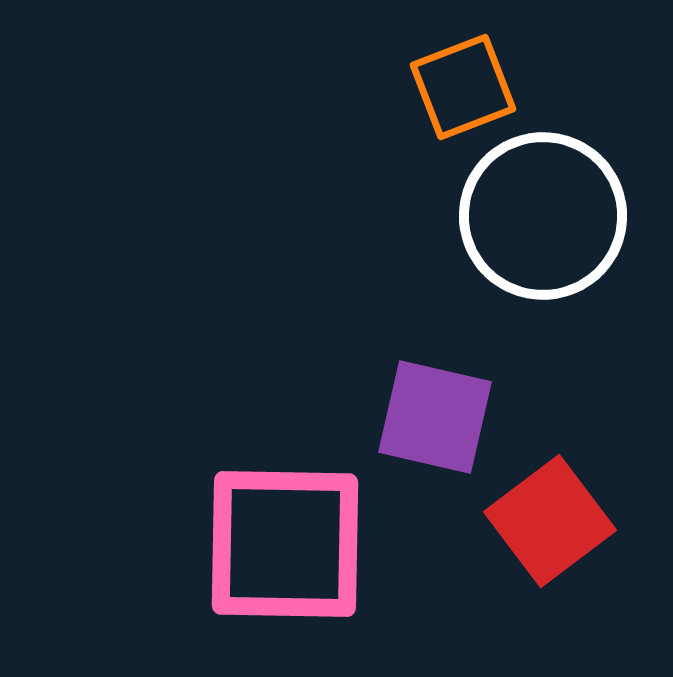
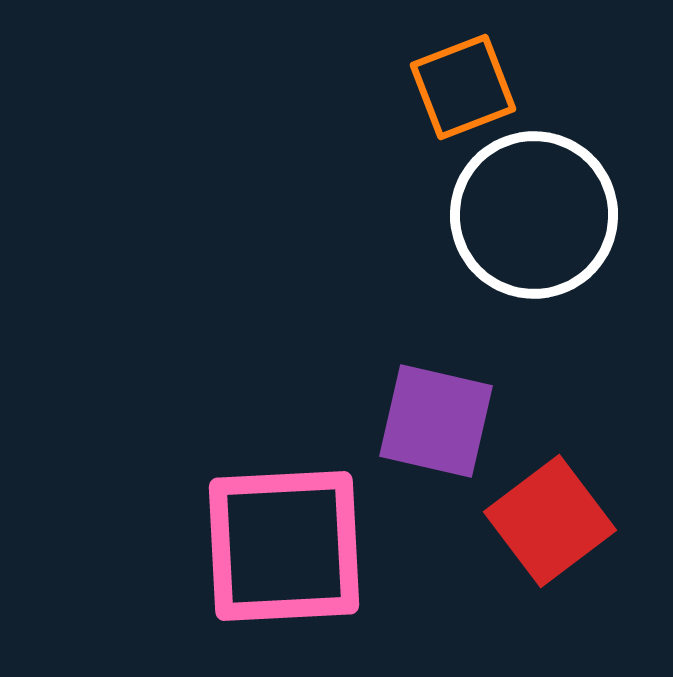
white circle: moved 9 px left, 1 px up
purple square: moved 1 px right, 4 px down
pink square: moved 1 px left, 2 px down; rotated 4 degrees counterclockwise
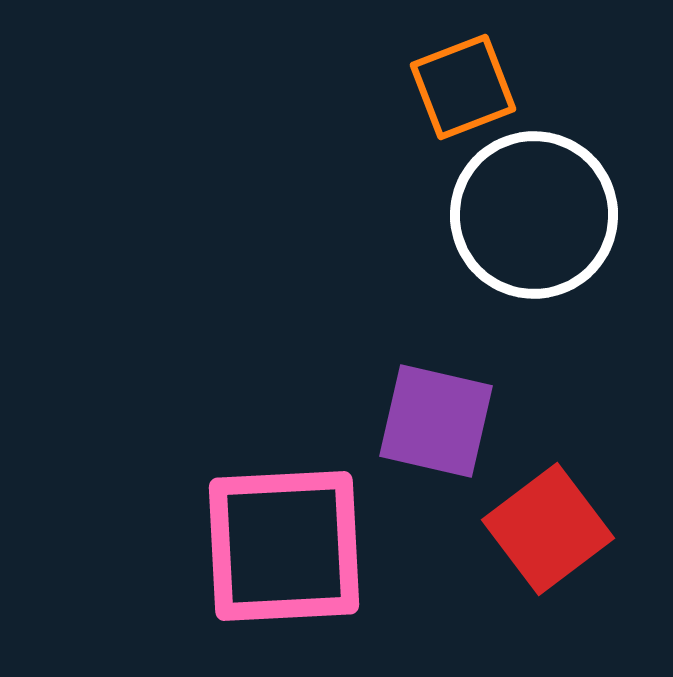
red square: moved 2 px left, 8 px down
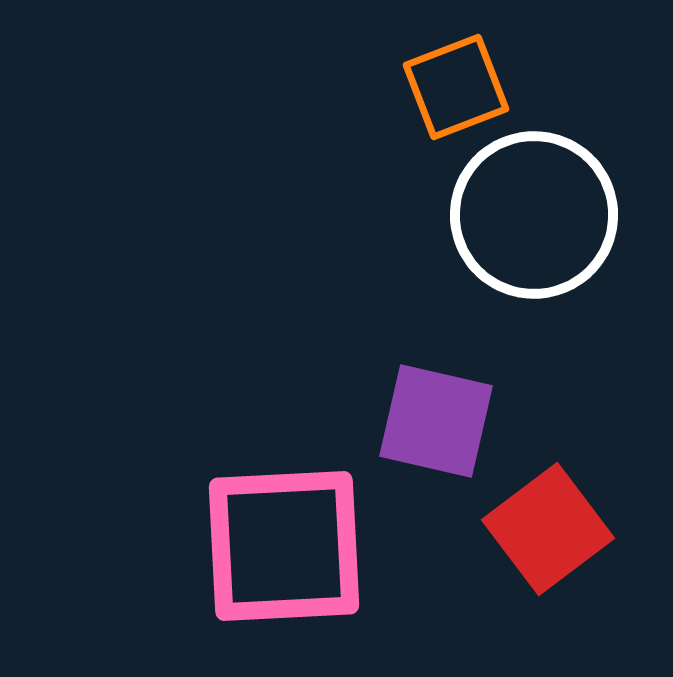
orange square: moved 7 px left
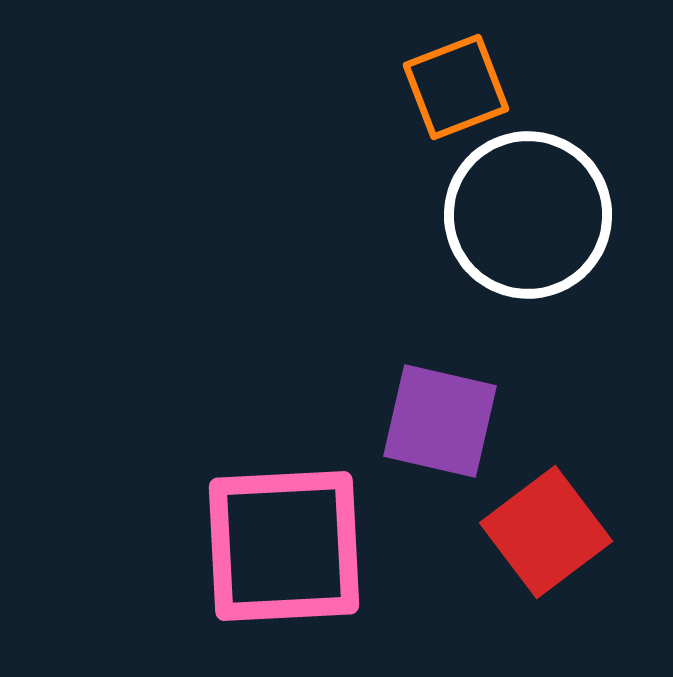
white circle: moved 6 px left
purple square: moved 4 px right
red square: moved 2 px left, 3 px down
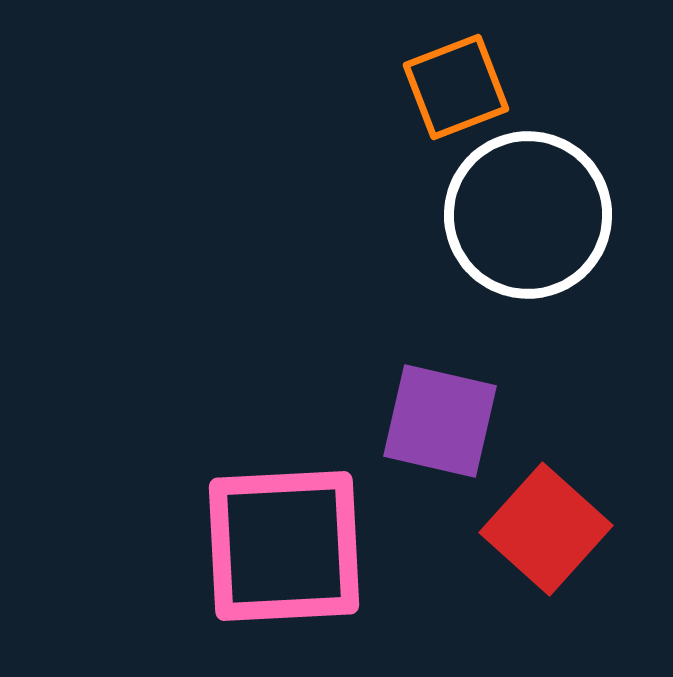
red square: moved 3 px up; rotated 11 degrees counterclockwise
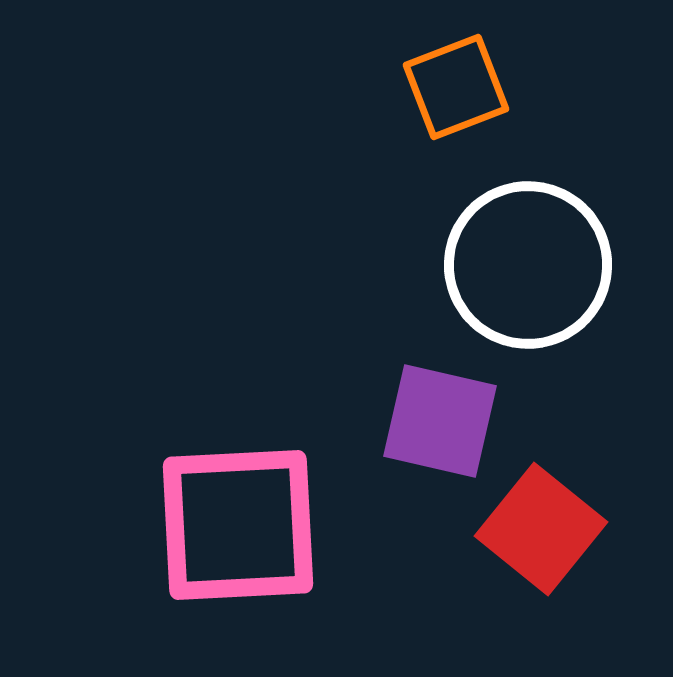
white circle: moved 50 px down
red square: moved 5 px left; rotated 3 degrees counterclockwise
pink square: moved 46 px left, 21 px up
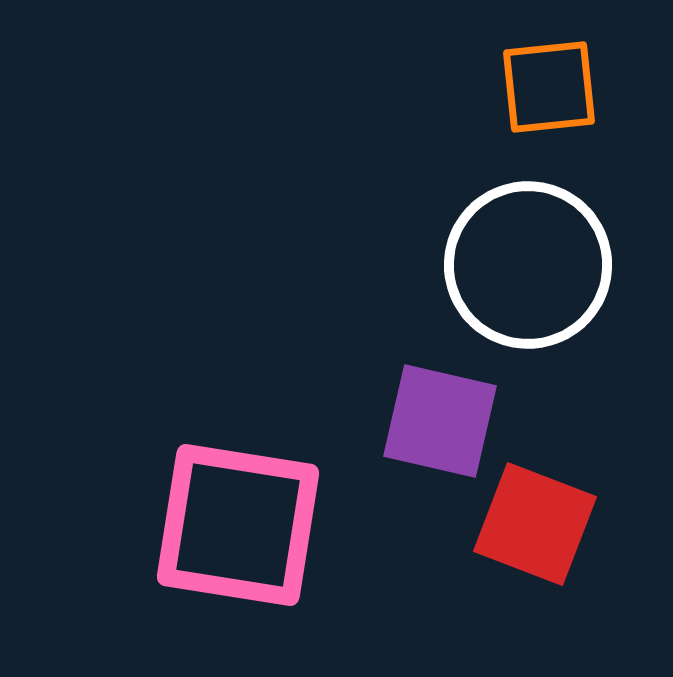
orange square: moved 93 px right; rotated 15 degrees clockwise
pink square: rotated 12 degrees clockwise
red square: moved 6 px left, 5 px up; rotated 18 degrees counterclockwise
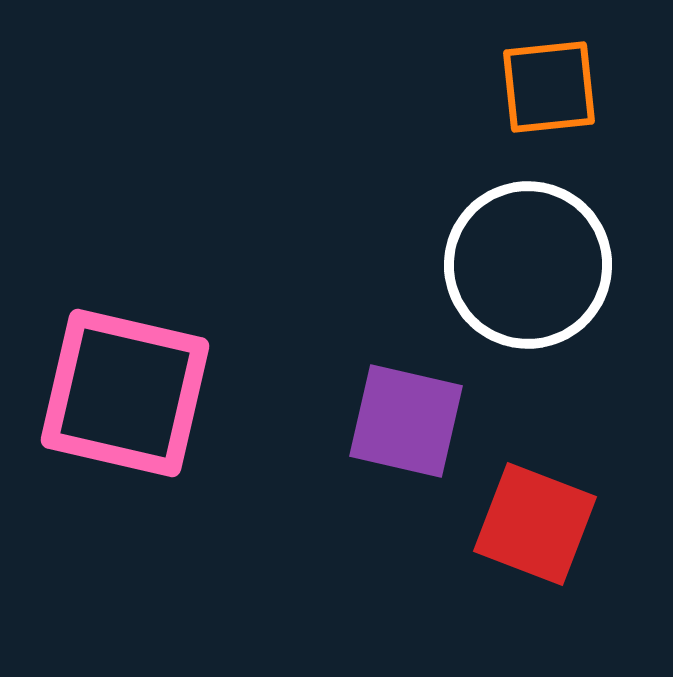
purple square: moved 34 px left
pink square: moved 113 px left, 132 px up; rotated 4 degrees clockwise
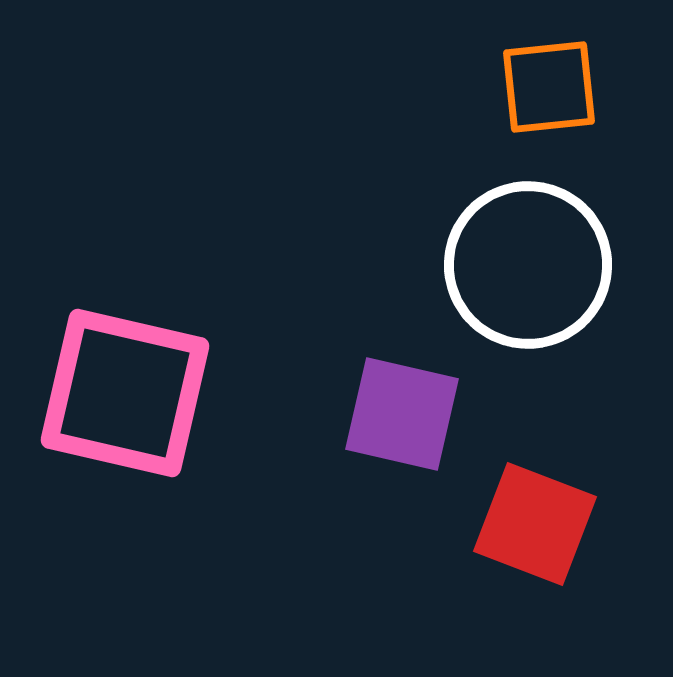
purple square: moved 4 px left, 7 px up
